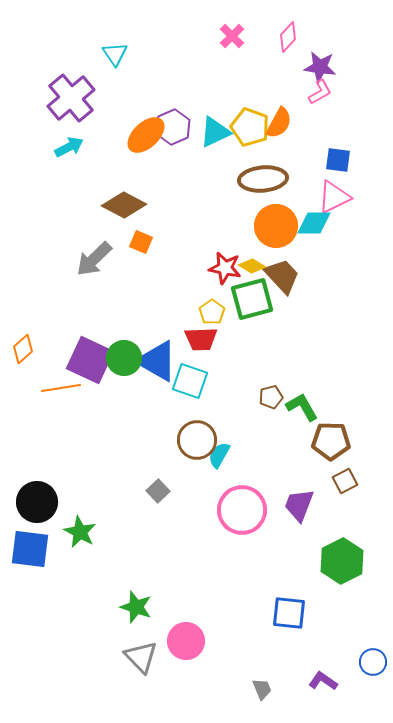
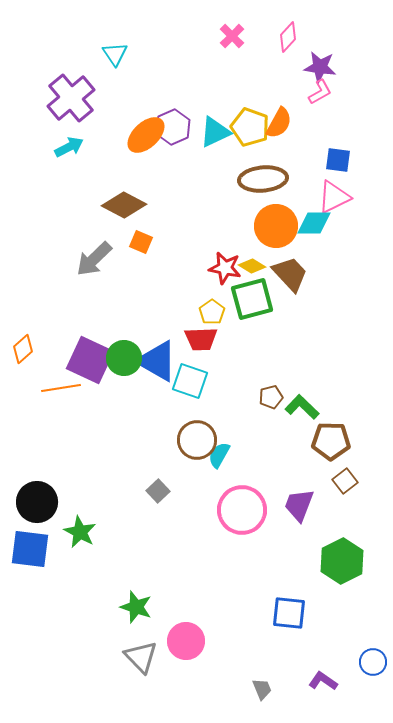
brown trapezoid at (282, 276): moved 8 px right, 2 px up
green L-shape at (302, 407): rotated 16 degrees counterclockwise
brown square at (345, 481): rotated 10 degrees counterclockwise
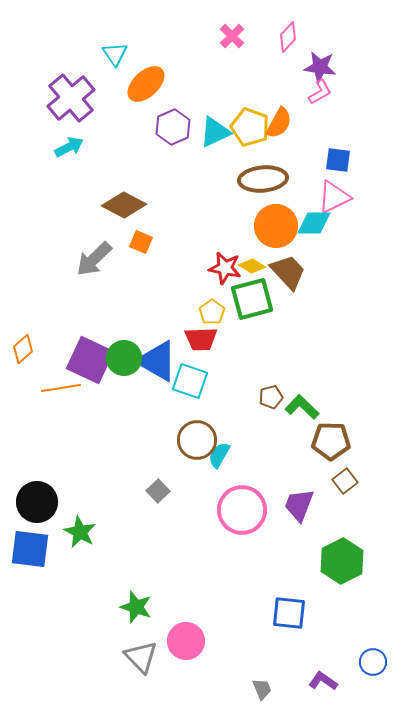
orange ellipse at (146, 135): moved 51 px up
brown trapezoid at (290, 274): moved 2 px left, 2 px up
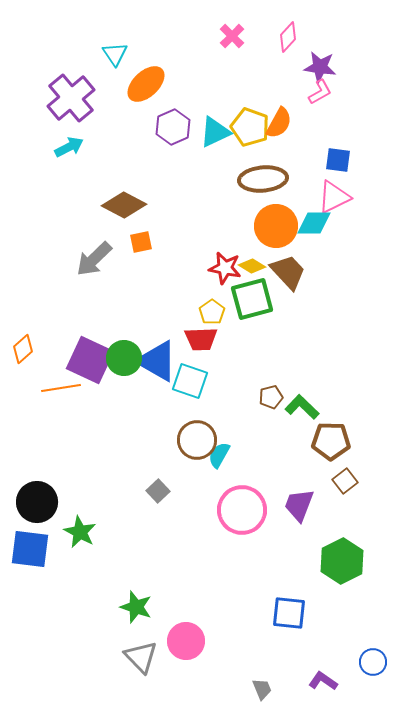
orange square at (141, 242): rotated 35 degrees counterclockwise
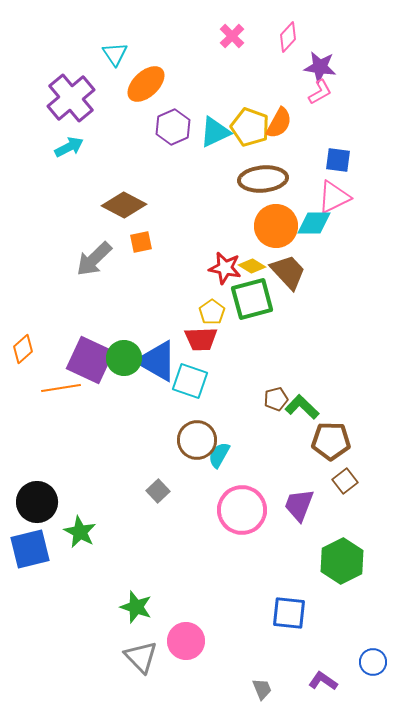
brown pentagon at (271, 397): moved 5 px right, 2 px down
blue square at (30, 549): rotated 21 degrees counterclockwise
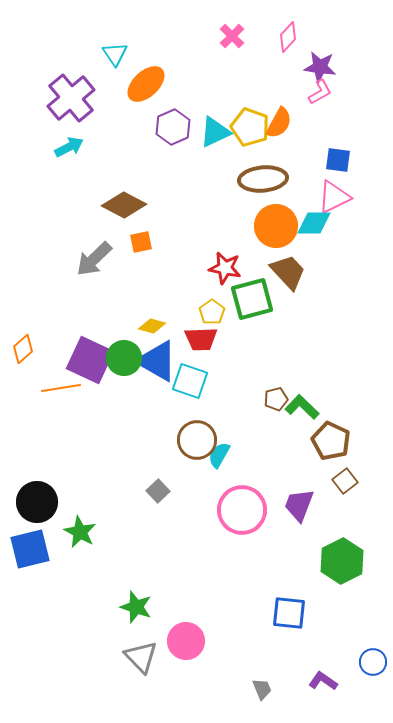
yellow diamond at (252, 266): moved 100 px left, 60 px down; rotated 16 degrees counterclockwise
brown pentagon at (331, 441): rotated 24 degrees clockwise
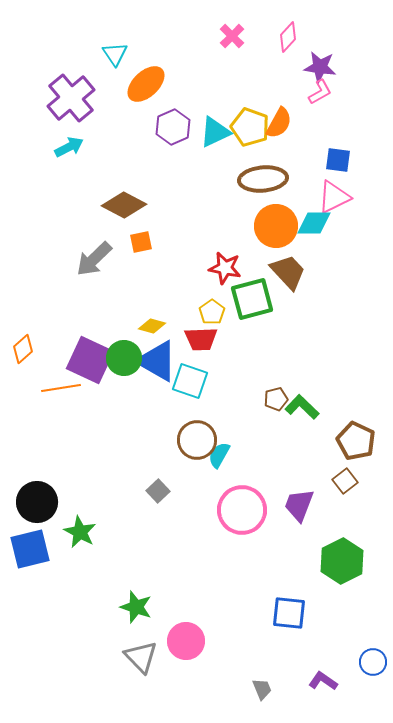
brown pentagon at (331, 441): moved 25 px right
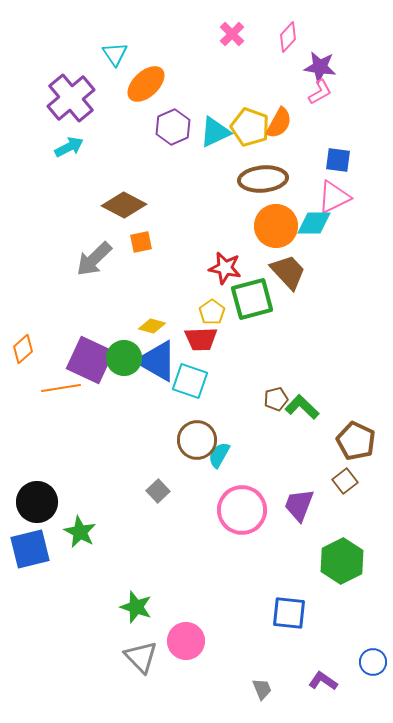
pink cross at (232, 36): moved 2 px up
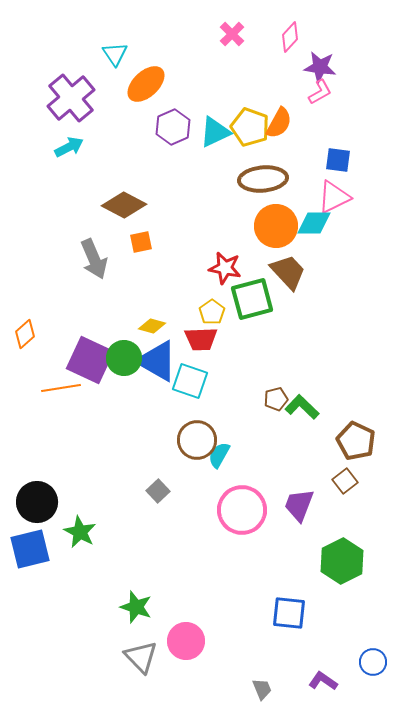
pink diamond at (288, 37): moved 2 px right
gray arrow at (94, 259): rotated 69 degrees counterclockwise
orange diamond at (23, 349): moved 2 px right, 15 px up
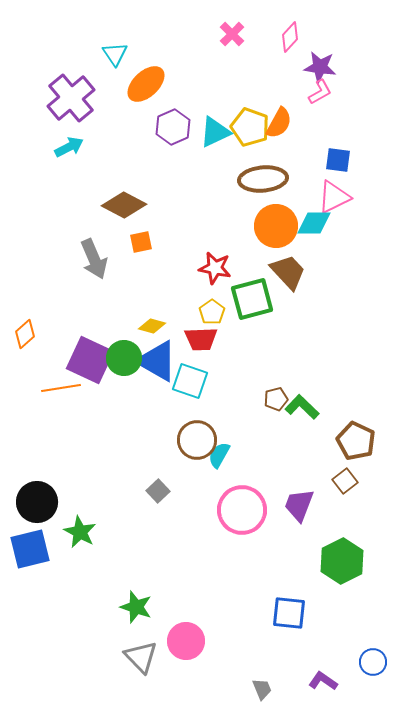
red star at (225, 268): moved 10 px left
